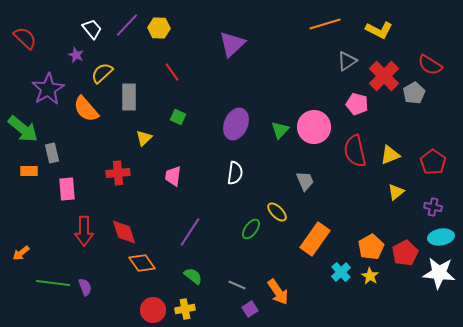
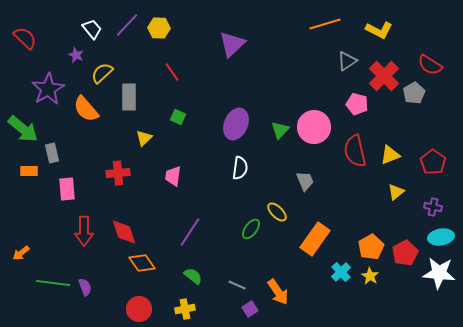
white semicircle at (235, 173): moved 5 px right, 5 px up
red circle at (153, 310): moved 14 px left, 1 px up
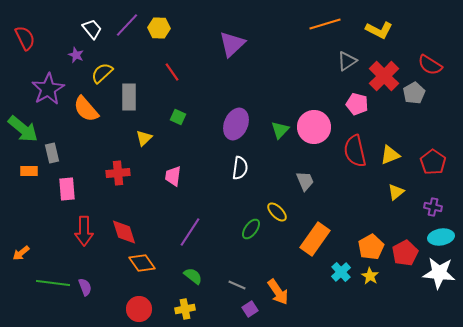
red semicircle at (25, 38): rotated 20 degrees clockwise
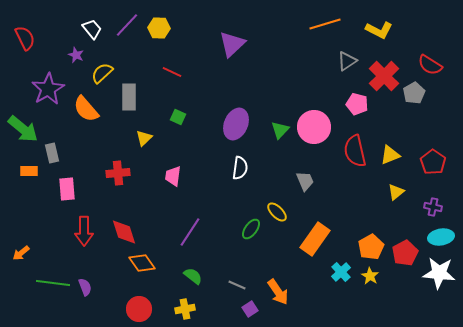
red line at (172, 72): rotated 30 degrees counterclockwise
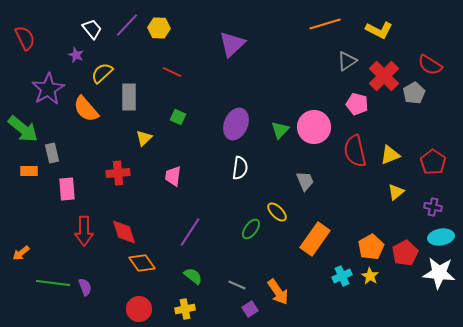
cyan cross at (341, 272): moved 1 px right, 4 px down; rotated 18 degrees clockwise
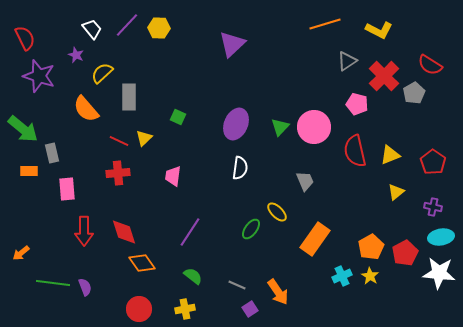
red line at (172, 72): moved 53 px left, 69 px down
purple star at (48, 89): moved 9 px left, 13 px up; rotated 24 degrees counterclockwise
green triangle at (280, 130): moved 3 px up
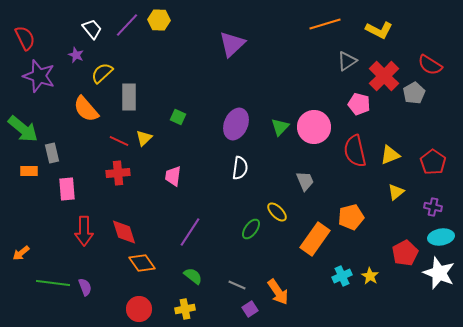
yellow hexagon at (159, 28): moved 8 px up
pink pentagon at (357, 104): moved 2 px right
orange pentagon at (371, 247): moved 20 px left, 30 px up; rotated 15 degrees clockwise
white star at (439, 273): rotated 16 degrees clockwise
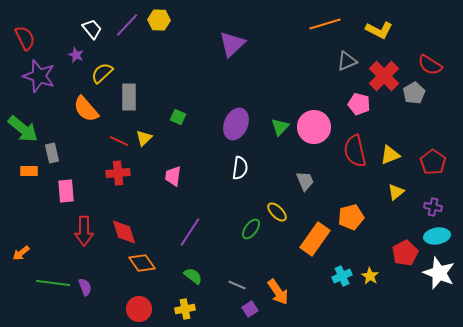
gray triangle at (347, 61): rotated 10 degrees clockwise
pink rectangle at (67, 189): moved 1 px left, 2 px down
cyan ellipse at (441, 237): moved 4 px left, 1 px up
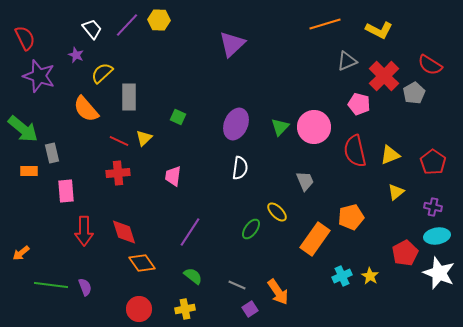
green line at (53, 283): moved 2 px left, 2 px down
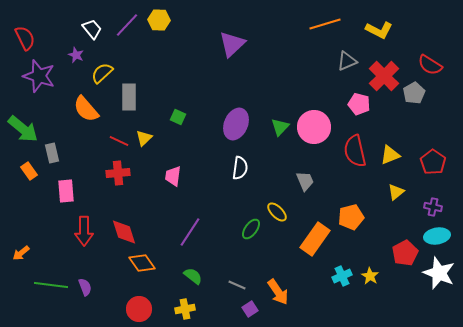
orange rectangle at (29, 171): rotated 54 degrees clockwise
